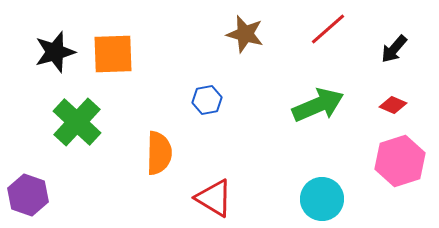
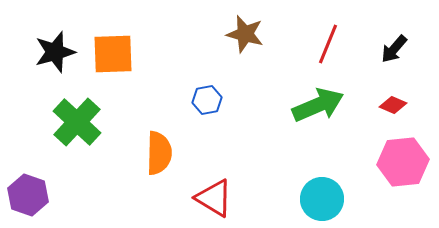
red line: moved 15 px down; rotated 27 degrees counterclockwise
pink hexagon: moved 3 px right, 1 px down; rotated 12 degrees clockwise
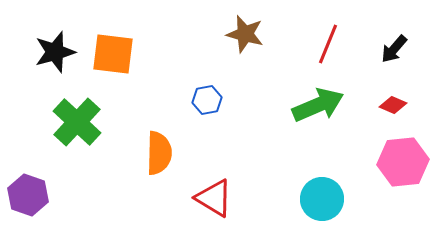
orange square: rotated 9 degrees clockwise
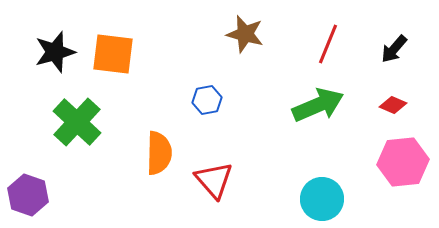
red triangle: moved 18 px up; rotated 18 degrees clockwise
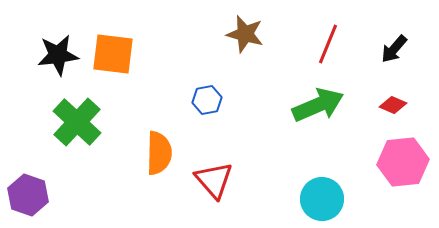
black star: moved 3 px right, 3 px down; rotated 9 degrees clockwise
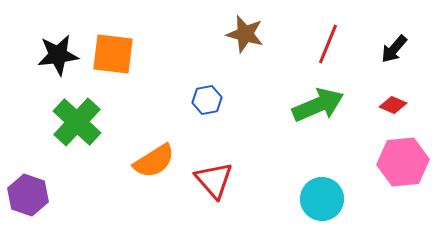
orange semicircle: moved 5 px left, 8 px down; rotated 57 degrees clockwise
